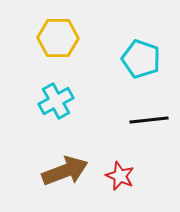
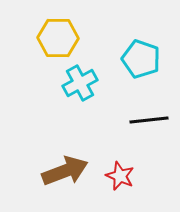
cyan cross: moved 24 px right, 18 px up
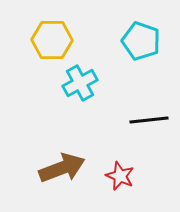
yellow hexagon: moved 6 px left, 2 px down
cyan pentagon: moved 18 px up
brown arrow: moved 3 px left, 3 px up
